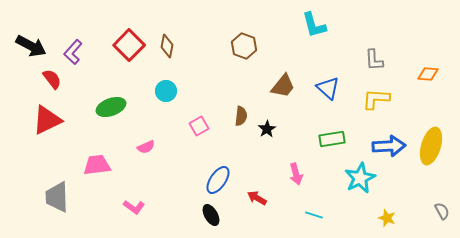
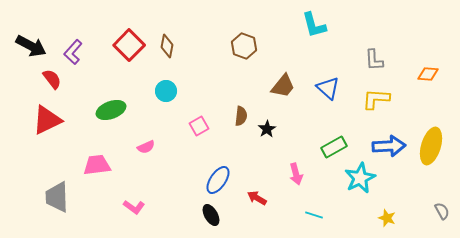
green ellipse: moved 3 px down
green rectangle: moved 2 px right, 8 px down; rotated 20 degrees counterclockwise
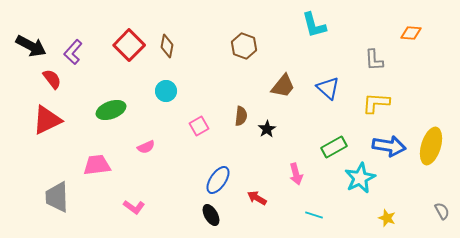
orange diamond: moved 17 px left, 41 px up
yellow L-shape: moved 4 px down
blue arrow: rotated 12 degrees clockwise
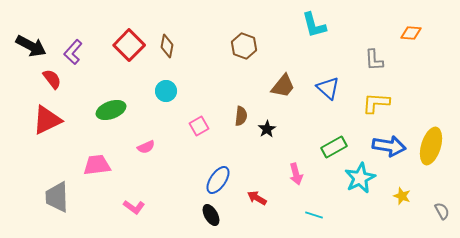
yellow star: moved 15 px right, 22 px up
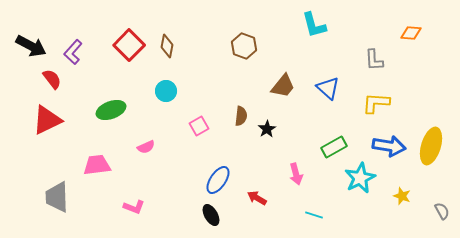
pink L-shape: rotated 15 degrees counterclockwise
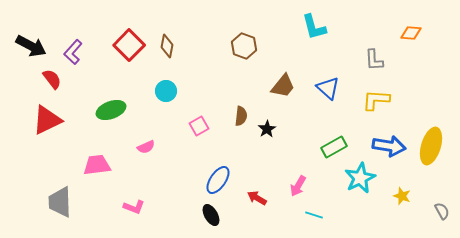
cyan L-shape: moved 2 px down
yellow L-shape: moved 3 px up
pink arrow: moved 2 px right, 12 px down; rotated 45 degrees clockwise
gray trapezoid: moved 3 px right, 5 px down
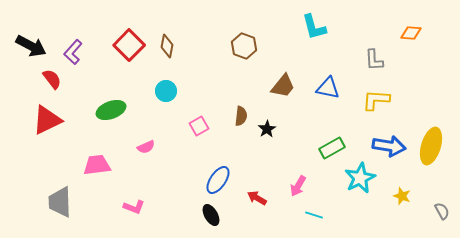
blue triangle: rotated 30 degrees counterclockwise
green rectangle: moved 2 px left, 1 px down
